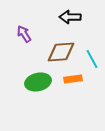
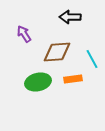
brown diamond: moved 4 px left
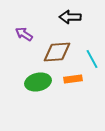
purple arrow: rotated 24 degrees counterclockwise
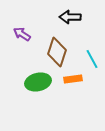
purple arrow: moved 2 px left
brown diamond: rotated 68 degrees counterclockwise
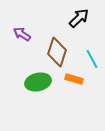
black arrow: moved 9 px right, 1 px down; rotated 135 degrees clockwise
orange rectangle: moved 1 px right; rotated 24 degrees clockwise
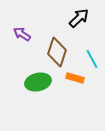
orange rectangle: moved 1 px right, 1 px up
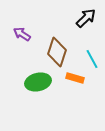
black arrow: moved 7 px right
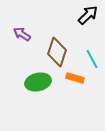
black arrow: moved 2 px right, 3 px up
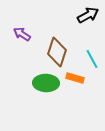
black arrow: rotated 15 degrees clockwise
green ellipse: moved 8 px right, 1 px down; rotated 15 degrees clockwise
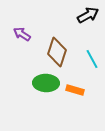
orange rectangle: moved 12 px down
